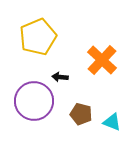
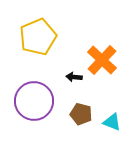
black arrow: moved 14 px right
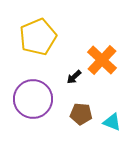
black arrow: rotated 49 degrees counterclockwise
purple circle: moved 1 px left, 2 px up
brown pentagon: rotated 10 degrees counterclockwise
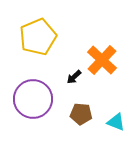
cyan triangle: moved 4 px right
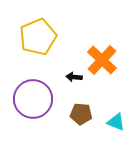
black arrow: rotated 49 degrees clockwise
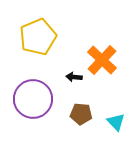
cyan triangle: rotated 24 degrees clockwise
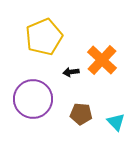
yellow pentagon: moved 6 px right
black arrow: moved 3 px left, 5 px up; rotated 14 degrees counterclockwise
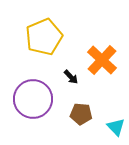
black arrow: moved 5 px down; rotated 126 degrees counterclockwise
cyan triangle: moved 5 px down
